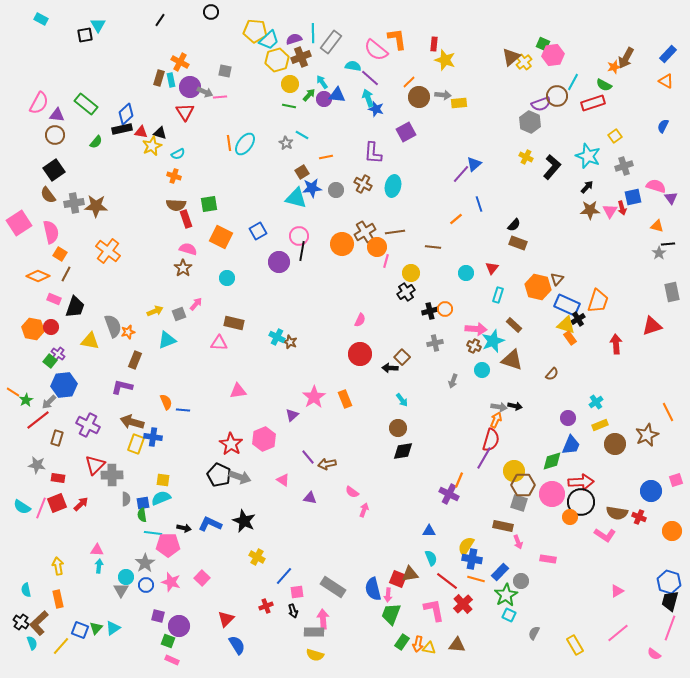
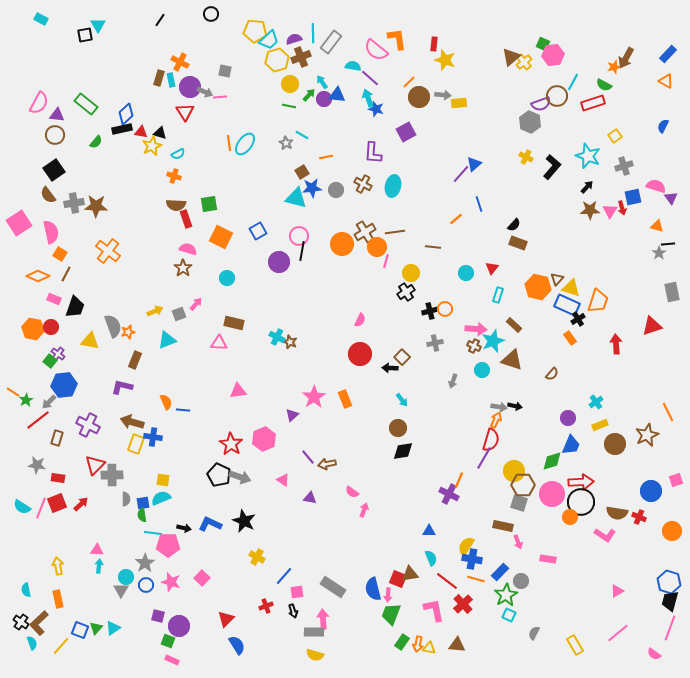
black circle at (211, 12): moved 2 px down
yellow triangle at (566, 325): moved 5 px right, 37 px up
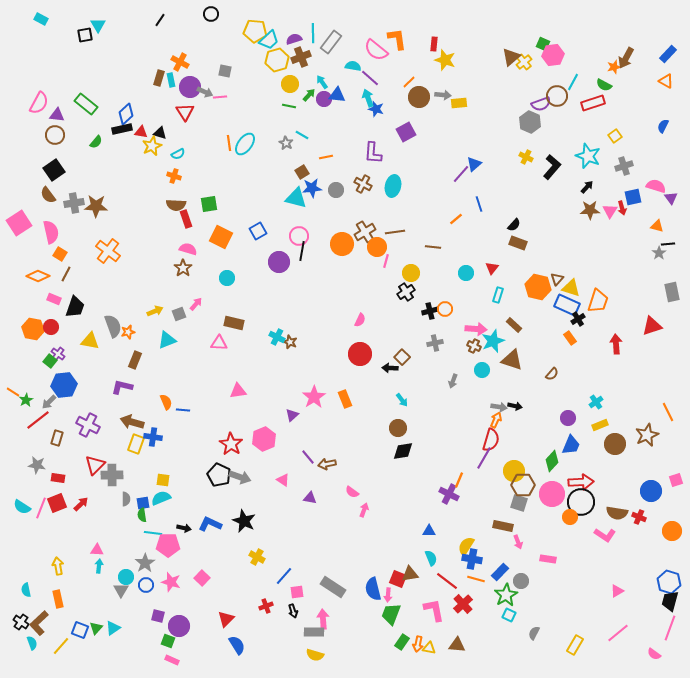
green diamond at (552, 461): rotated 30 degrees counterclockwise
yellow rectangle at (575, 645): rotated 60 degrees clockwise
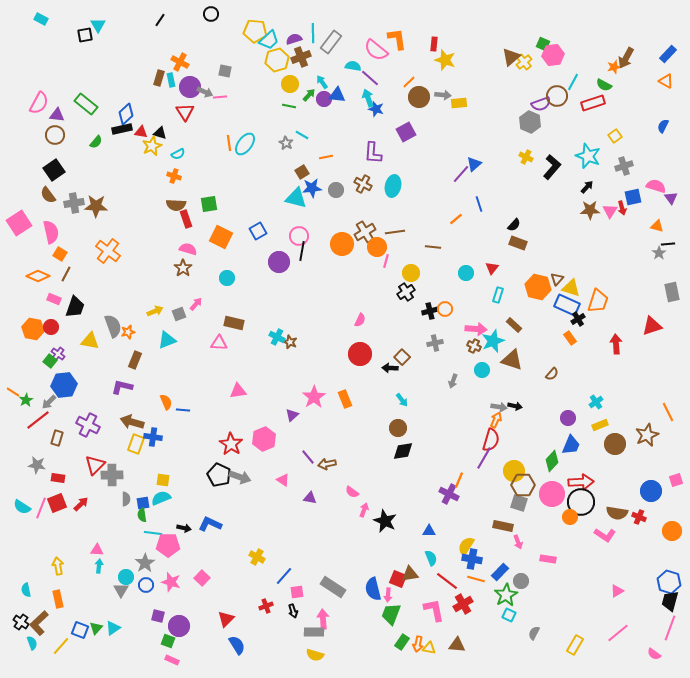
black star at (244, 521): moved 141 px right
red cross at (463, 604): rotated 12 degrees clockwise
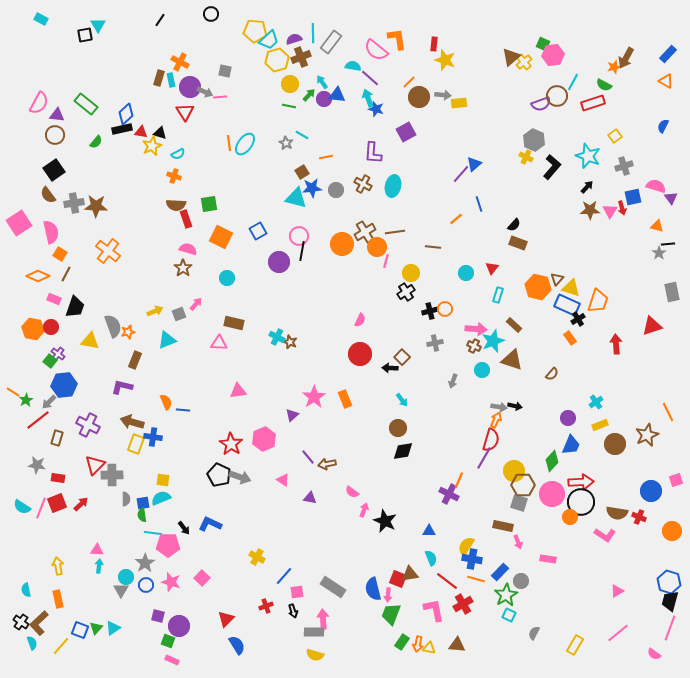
gray hexagon at (530, 122): moved 4 px right, 18 px down
black arrow at (184, 528): rotated 40 degrees clockwise
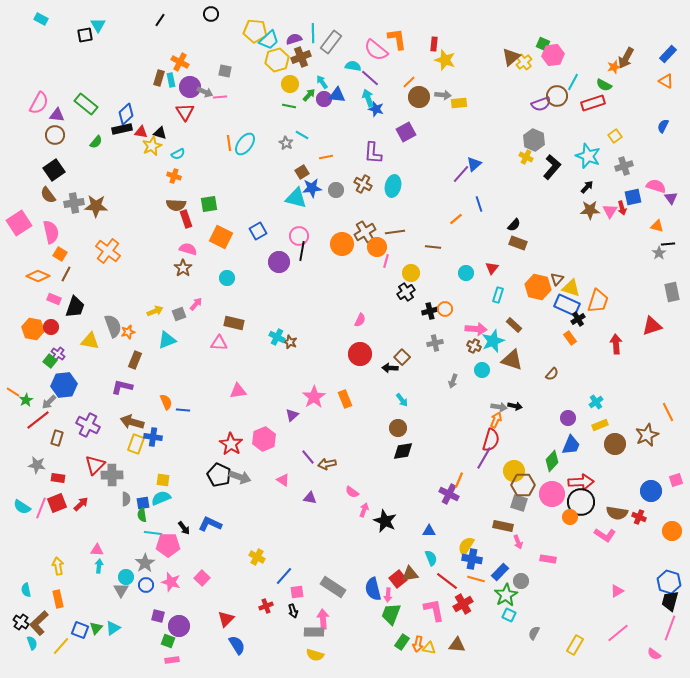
red square at (398, 579): rotated 30 degrees clockwise
pink rectangle at (172, 660): rotated 32 degrees counterclockwise
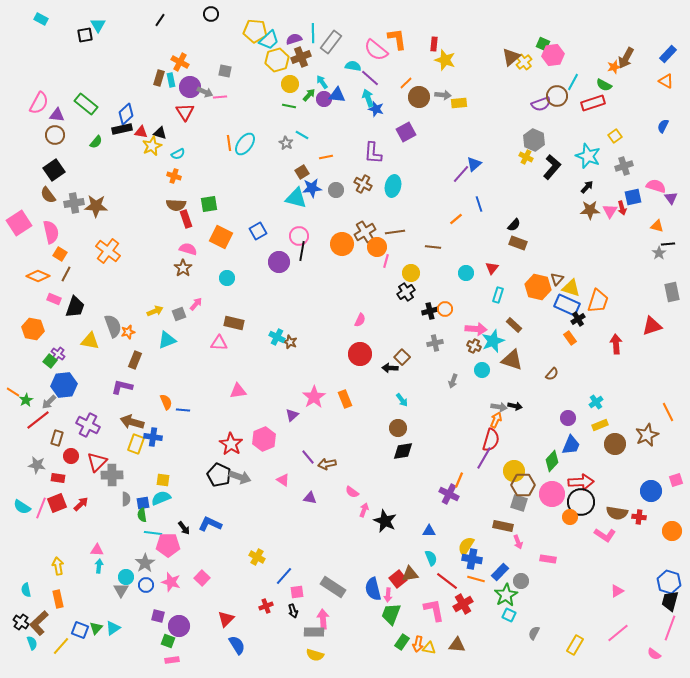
orange line at (409, 82): moved 3 px left, 1 px down
red circle at (51, 327): moved 20 px right, 129 px down
red triangle at (95, 465): moved 2 px right, 3 px up
red cross at (639, 517): rotated 16 degrees counterclockwise
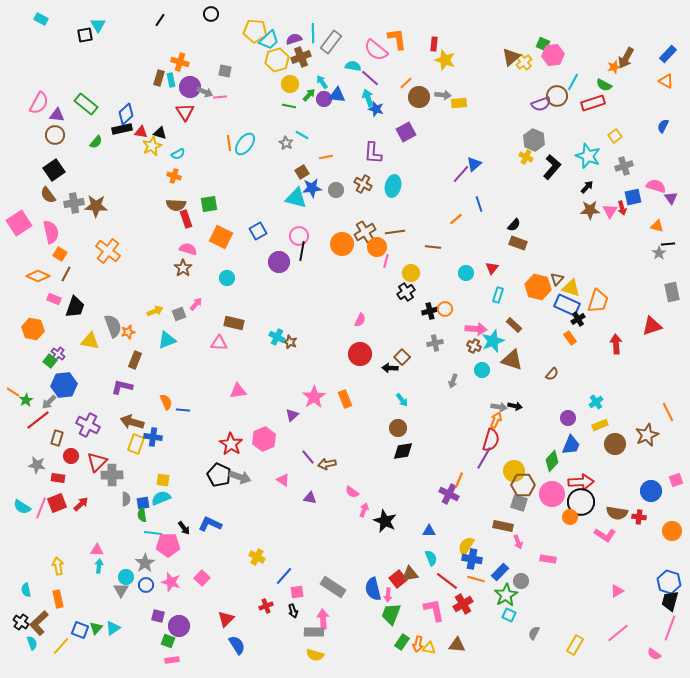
orange cross at (180, 62): rotated 12 degrees counterclockwise
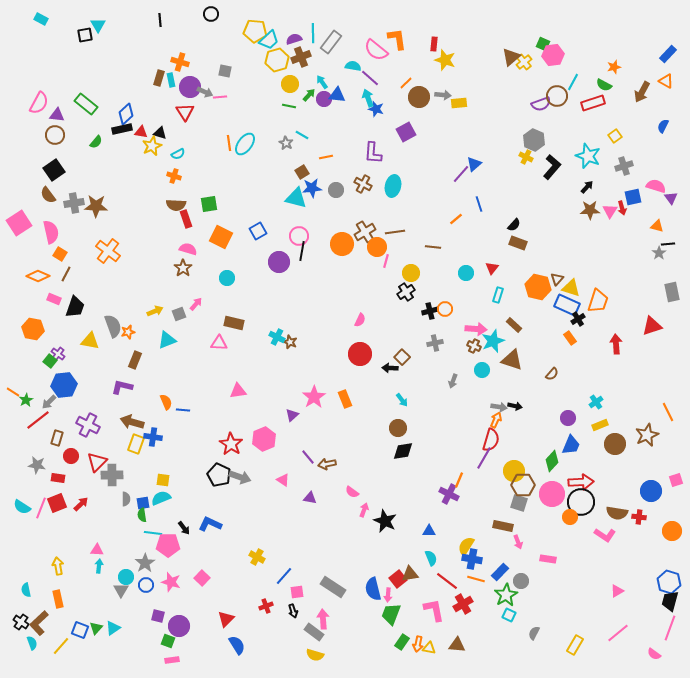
black line at (160, 20): rotated 40 degrees counterclockwise
brown arrow at (626, 58): moved 16 px right, 34 px down
gray rectangle at (314, 632): rotated 36 degrees clockwise
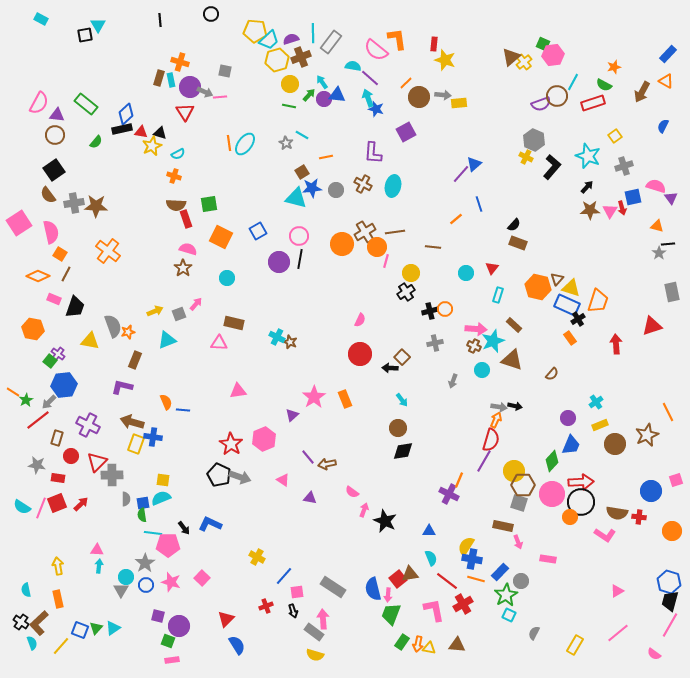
purple semicircle at (294, 39): moved 3 px left
black line at (302, 251): moved 2 px left, 8 px down
purple line at (484, 458): moved 3 px down
pink line at (670, 628): moved 3 px up; rotated 10 degrees clockwise
